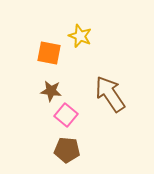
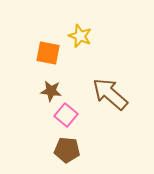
orange square: moved 1 px left
brown arrow: rotated 15 degrees counterclockwise
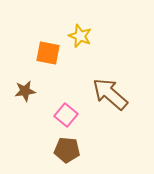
brown star: moved 26 px left; rotated 15 degrees counterclockwise
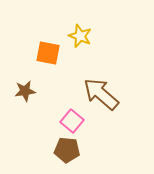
brown arrow: moved 9 px left
pink square: moved 6 px right, 6 px down
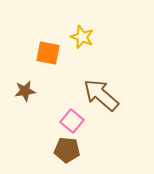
yellow star: moved 2 px right, 1 px down
brown arrow: moved 1 px down
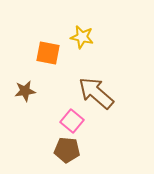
yellow star: rotated 10 degrees counterclockwise
brown arrow: moved 5 px left, 2 px up
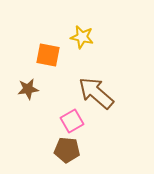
orange square: moved 2 px down
brown star: moved 3 px right, 2 px up
pink square: rotated 20 degrees clockwise
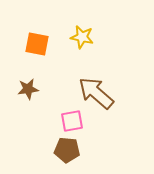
orange square: moved 11 px left, 11 px up
pink square: rotated 20 degrees clockwise
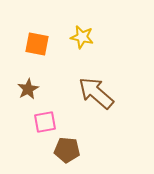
brown star: rotated 20 degrees counterclockwise
pink square: moved 27 px left, 1 px down
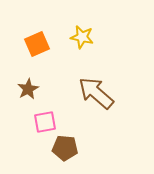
orange square: rotated 35 degrees counterclockwise
brown pentagon: moved 2 px left, 2 px up
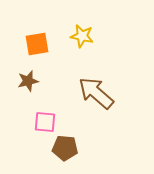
yellow star: moved 1 px up
orange square: rotated 15 degrees clockwise
brown star: moved 8 px up; rotated 15 degrees clockwise
pink square: rotated 15 degrees clockwise
